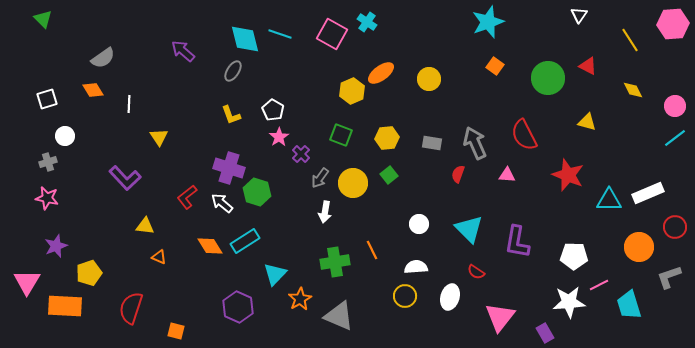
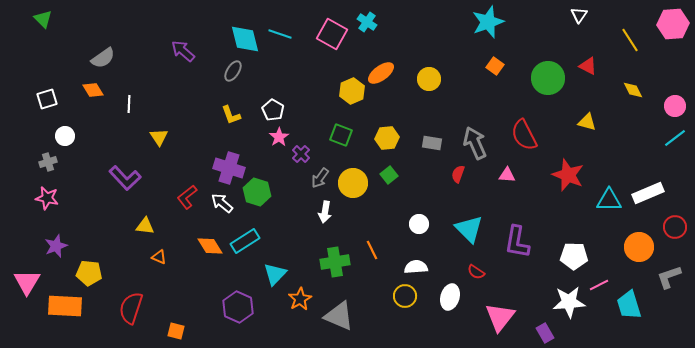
yellow pentagon at (89, 273): rotated 25 degrees clockwise
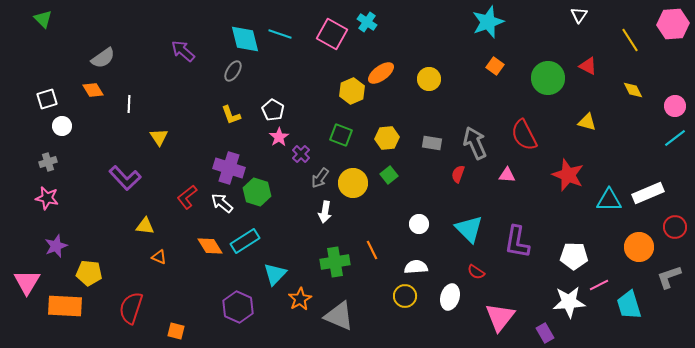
white circle at (65, 136): moved 3 px left, 10 px up
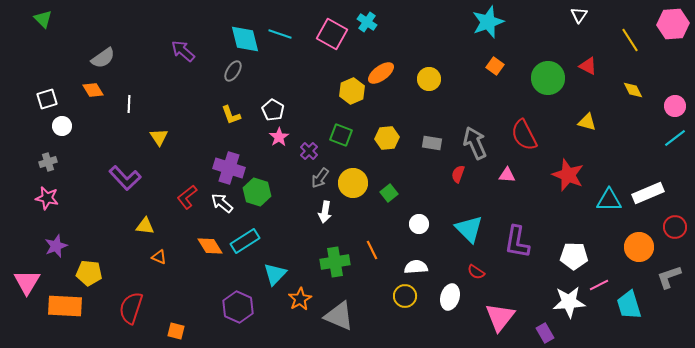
purple cross at (301, 154): moved 8 px right, 3 px up
green square at (389, 175): moved 18 px down
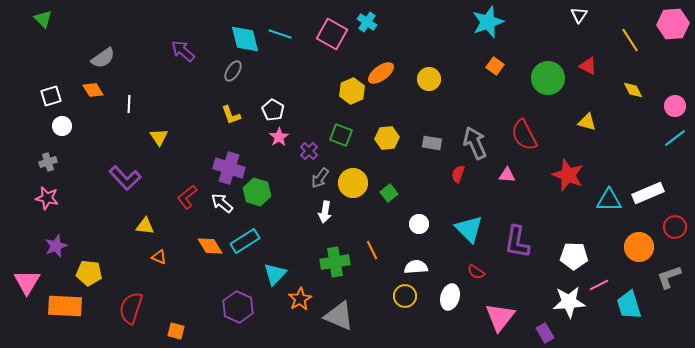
white square at (47, 99): moved 4 px right, 3 px up
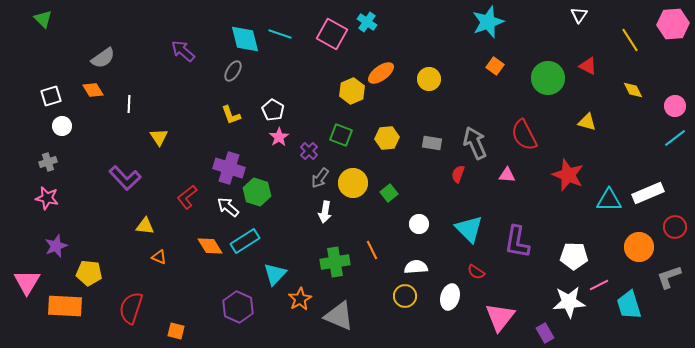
white arrow at (222, 203): moved 6 px right, 4 px down
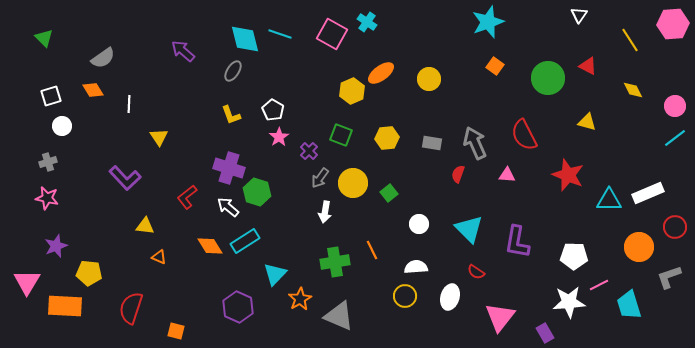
green triangle at (43, 19): moved 1 px right, 19 px down
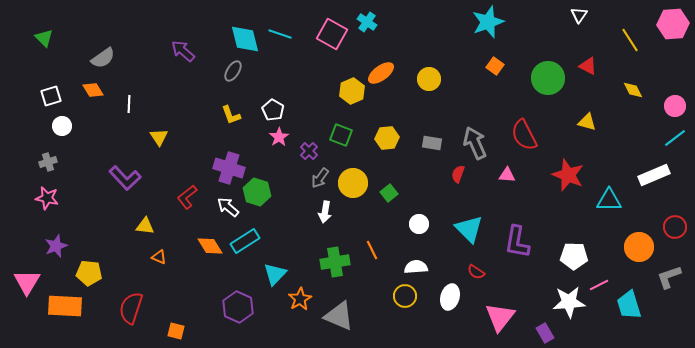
white rectangle at (648, 193): moved 6 px right, 18 px up
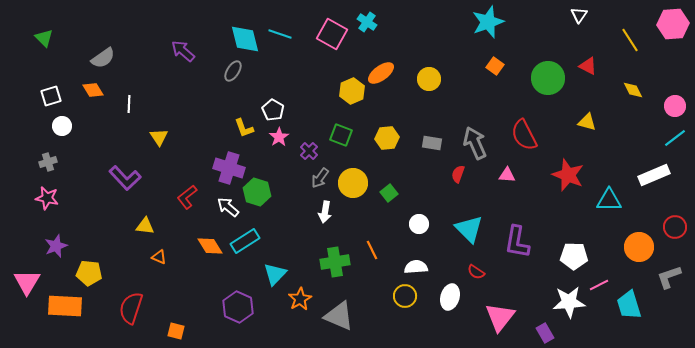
yellow L-shape at (231, 115): moved 13 px right, 13 px down
